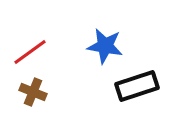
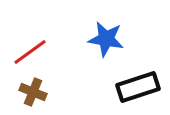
blue star: moved 1 px right, 7 px up
black rectangle: moved 1 px right, 1 px down
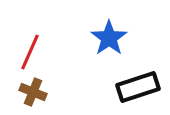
blue star: moved 3 px right, 1 px up; rotated 27 degrees clockwise
red line: rotated 30 degrees counterclockwise
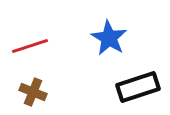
blue star: rotated 6 degrees counterclockwise
red line: moved 6 px up; rotated 48 degrees clockwise
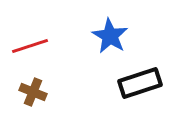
blue star: moved 1 px right, 2 px up
black rectangle: moved 2 px right, 4 px up
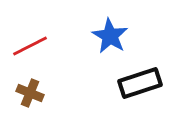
red line: rotated 9 degrees counterclockwise
brown cross: moved 3 px left, 1 px down
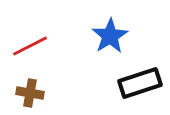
blue star: rotated 9 degrees clockwise
brown cross: rotated 12 degrees counterclockwise
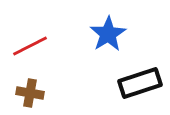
blue star: moved 2 px left, 2 px up
